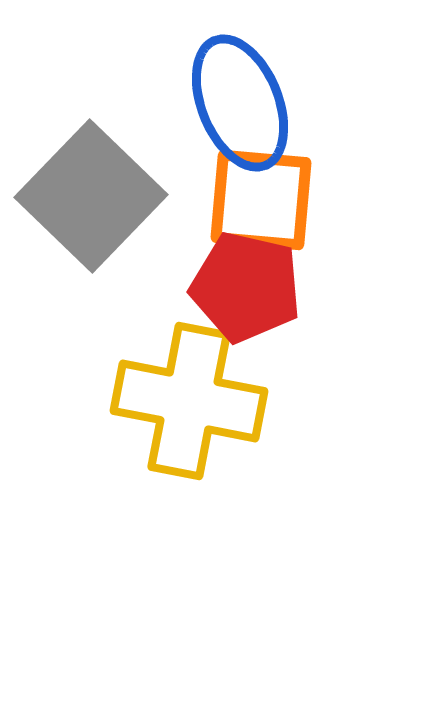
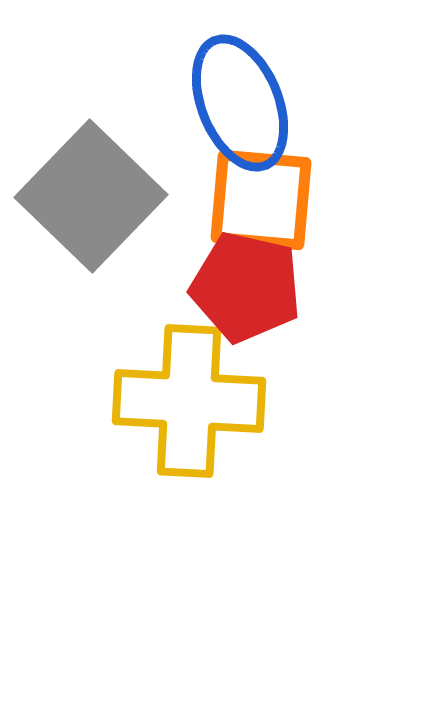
yellow cross: rotated 8 degrees counterclockwise
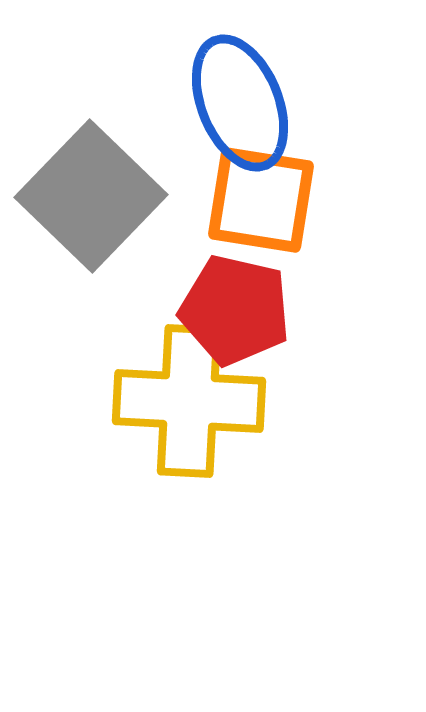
orange square: rotated 4 degrees clockwise
red pentagon: moved 11 px left, 23 px down
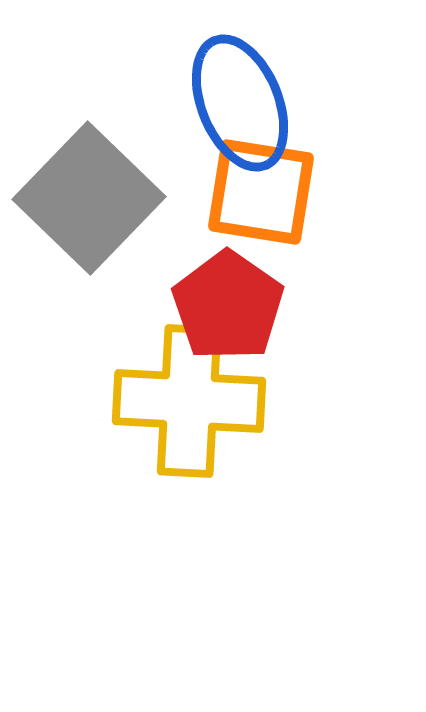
gray square: moved 2 px left, 2 px down
orange square: moved 8 px up
red pentagon: moved 7 px left, 4 px up; rotated 22 degrees clockwise
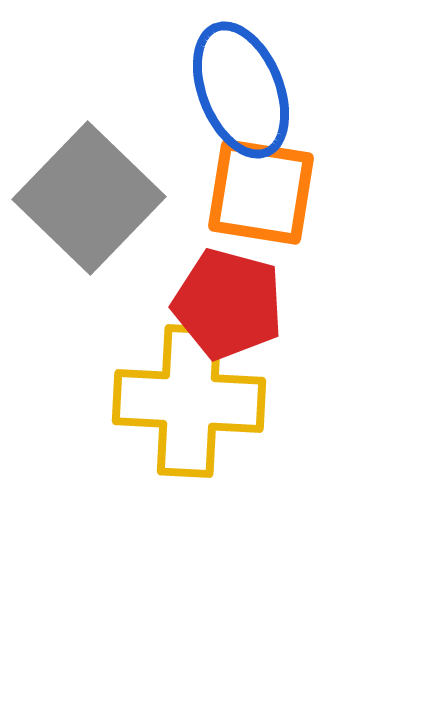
blue ellipse: moved 1 px right, 13 px up
red pentagon: moved 2 px up; rotated 20 degrees counterclockwise
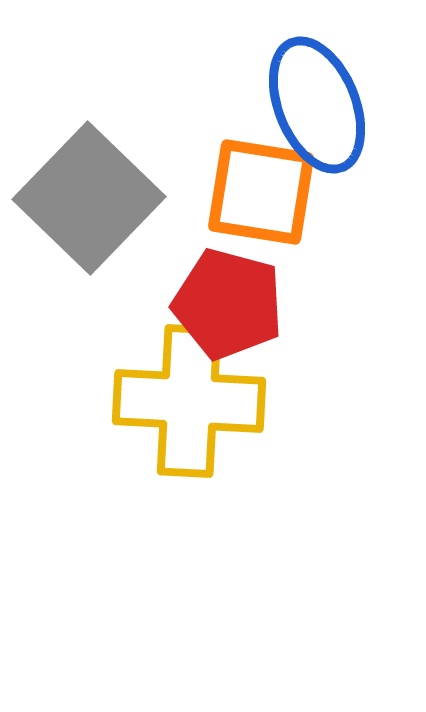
blue ellipse: moved 76 px right, 15 px down
